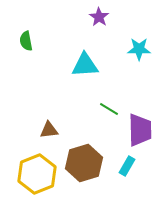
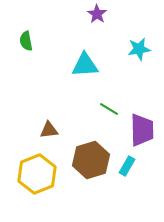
purple star: moved 2 px left, 3 px up
cyan star: rotated 10 degrees counterclockwise
purple trapezoid: moved 2 px right
brown hexagon: moved 7 px right, 3 px up
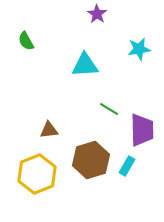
green semicircle: rotated 18 degrees counterclockwise
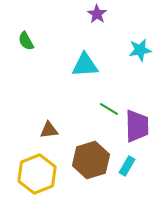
cyan star: moved 1 px right, 1 px down
purple trapezoid: moved 5 px left, 4 px up
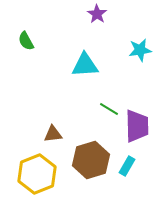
brown triangle: moved 4 px right, 4 px down
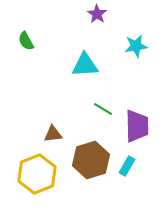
cyan star: moved 4 px left, 4 px up
green line: moved 6 px left
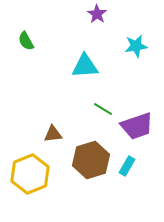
cyan triangle: moved 1 px down
purple trapezoid: rotated 72 degrees clockwise
yellow hexagon: moved 7 px left
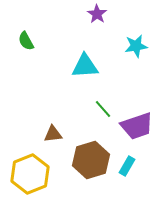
green line: rotated 18 degrees clockwise
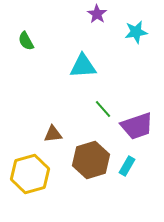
cyan star: moved 14 px up
cyan triangle: moved 2 px left
yellow hexagon: rotated 6 degrees clockwise
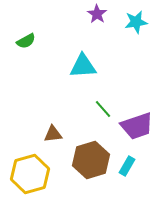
cyan star: moved 10 px up
green semicircle: rotated 90 degrees counterclockwise
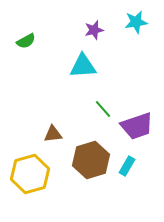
purple star: moved 3 px left, 16 px down; rotated 24 degrees clockwise
